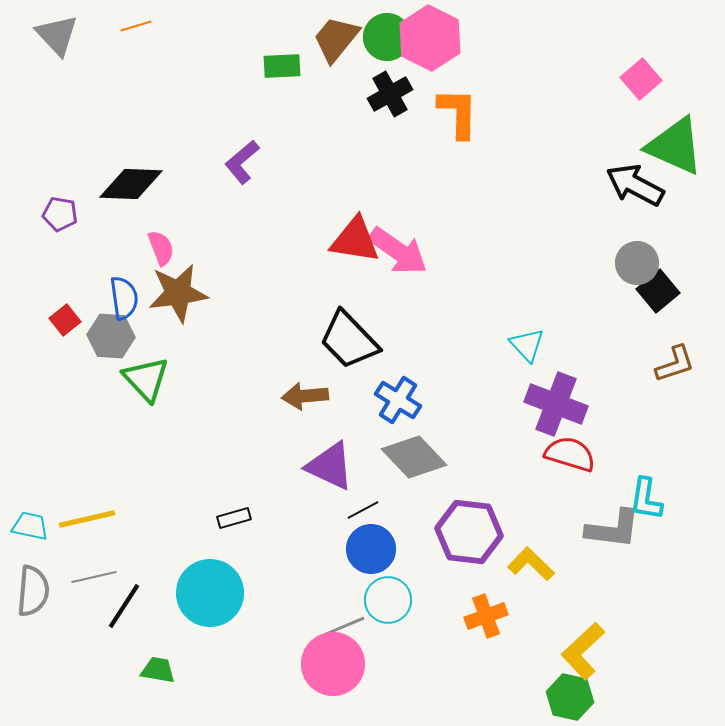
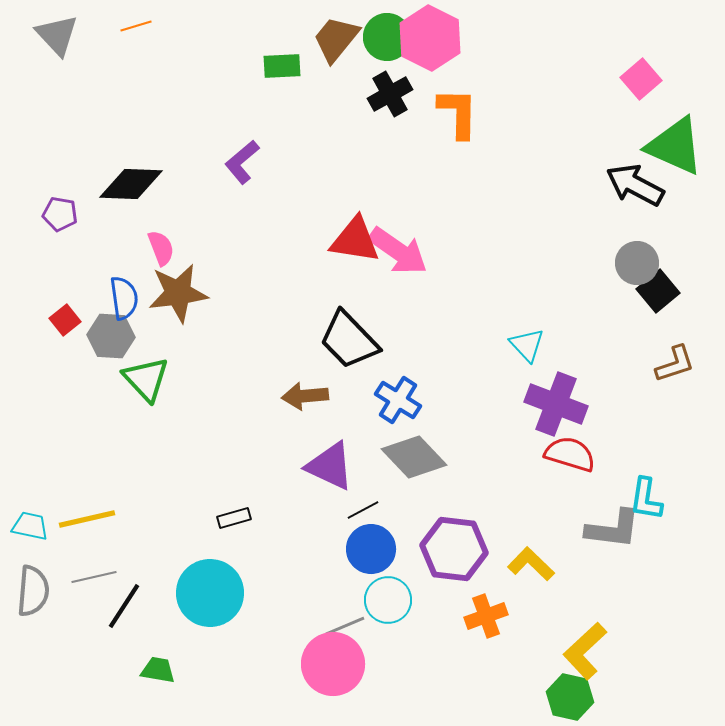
purple hexagon at (469, 532): moved 15 px left, 17 px down
yellow L-shape at (583, 651): moved 2 px right
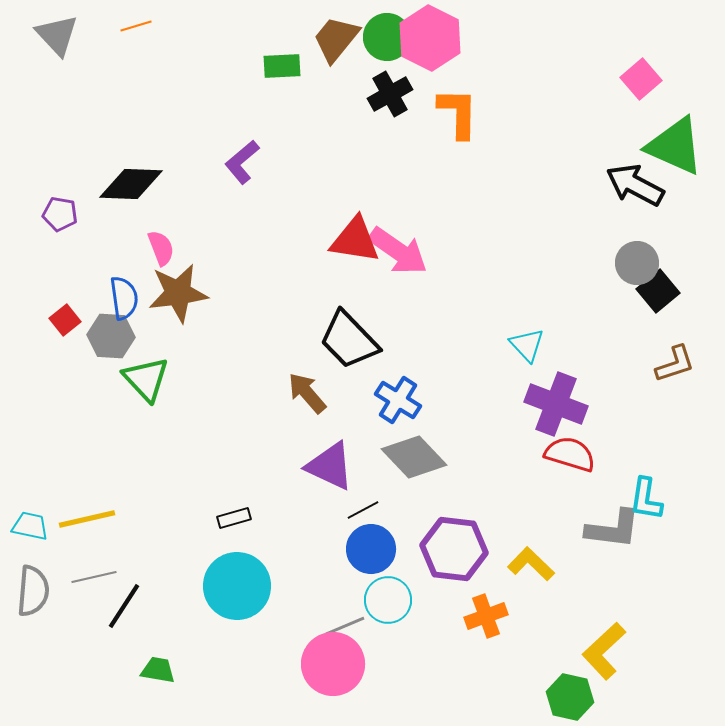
brown arrow at (305, 396): moved 2 px right, 3 px up; rotated 54 degrees clockwise
cyan circle at (210, 593): moved 27 px right, 7 px up
yellow L-shape at (585, 651): moved 19 px right
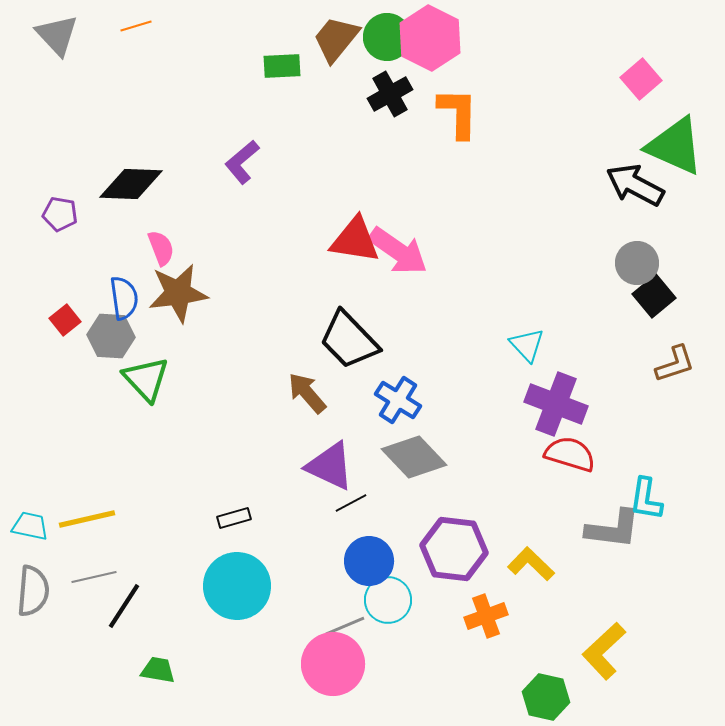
black square at (658, 291): moved 4 px left, 5 px down
black line at (363, 510): moved 12 px left, 7 px up
blue circle at (371, 549): moved 2 px left, 12 px down
green hexagon at (570, 697): moved 24 px left
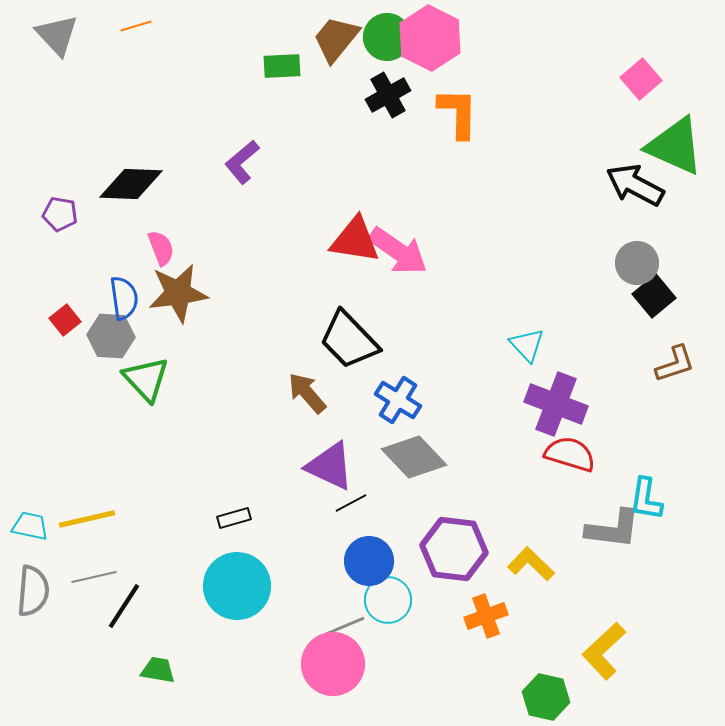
black cross at (390, 94): moved 2 px left, 1 px down
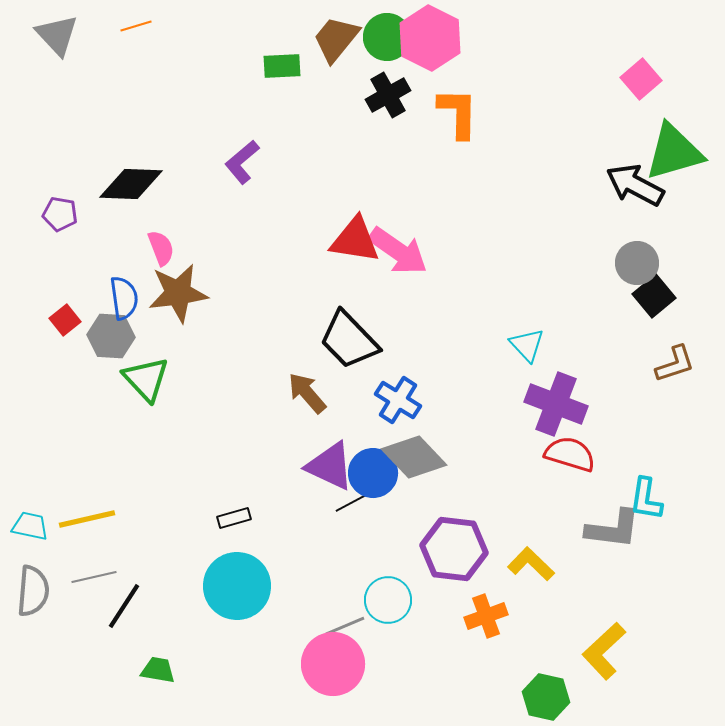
green triangle at (675, 146): moved 1 px left, 6 px down; rotated 40 degrees counterclockwise
blue circle at (369, 561): moved 4 px right, 88 px up
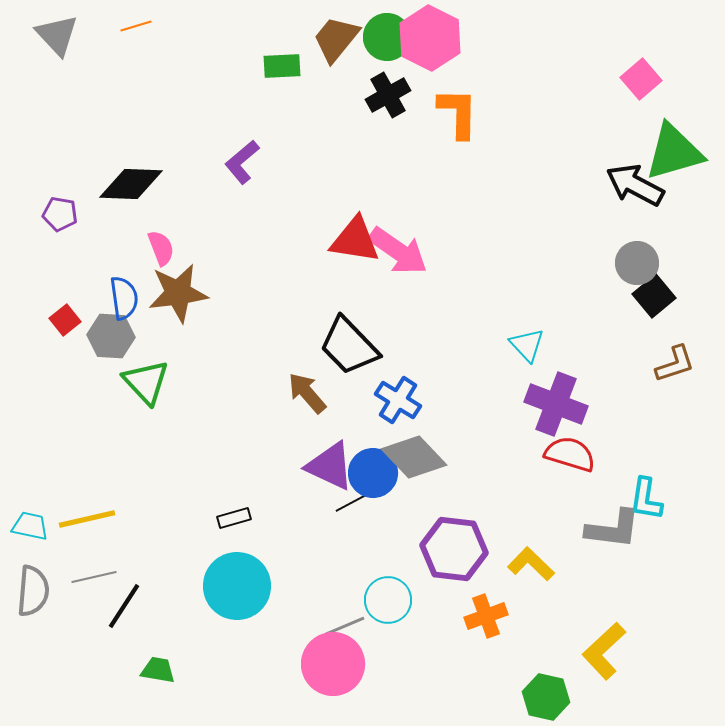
black trapezoid at (349, 340): moved 6 px down
green triangle at (146, 379): moved 3 px down
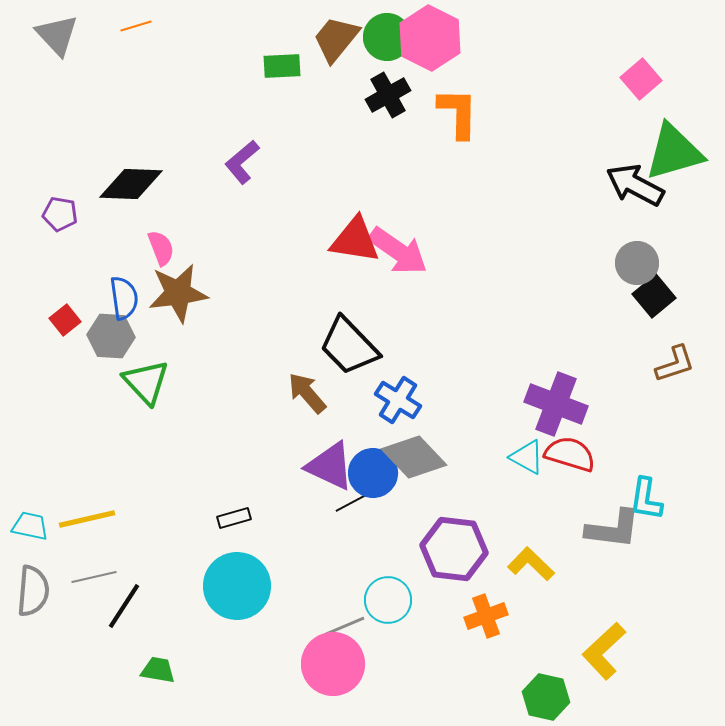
cyan triangle at (527, 345): moved 112 px down; rotated 18 degrees counterclockwise
